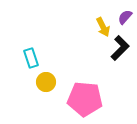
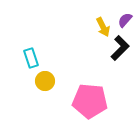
purple semicircle: moved 3 px down
yellow circle: moved 1 px left, 1 px up
pink pentagon: moved 5 px right, 2 px down
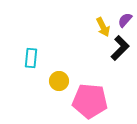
cyan rectangle: rotated 24 degrees clockwise
yellow circle: moved 14 px right
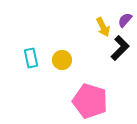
cyan rectangle: rotated 18 degrees counterclockwise
yellow circle: moved 3 px right, 21 px up
pink pentagon: rotated 12 degrees clockwise
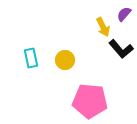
purple semicircle: moved 1 px left, 6 px up
black L-shape: moved 1 px right, 1 px down; rotated 95 degrees clockwise
yellow circle: moved 3 px right
pink pentagon: rotated 12 degrees counterclockwise
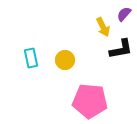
black L-shape: rotated 60 degrees counterclockwise
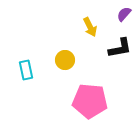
yellow arrow: moved 13 px left
black L-shape: moved 1 px left, 1 px up
cyan rectangle: moved 5 px left, 12 px down
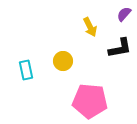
yellow circle: moved 2 px left, 1 px down
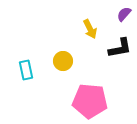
yellow arrow: moved 2 px down
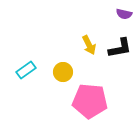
purple semicircle: rotated 119 degrees counterclockwise
yellow arrow: moved 1 px left, 16 px down
yellow circle: moved 11 px down
cyan rectangle: rotated 66 degrees clockwise
